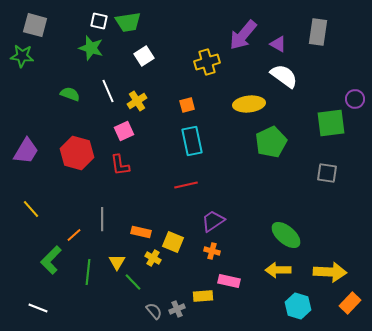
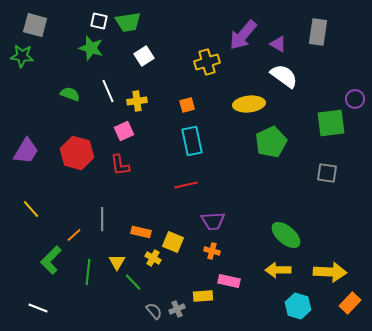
yellow cross at (137, 101): rotated 24 degrees clockwise
purple trapezoid at (213, 221): rotated 150 degrees counterclockwise
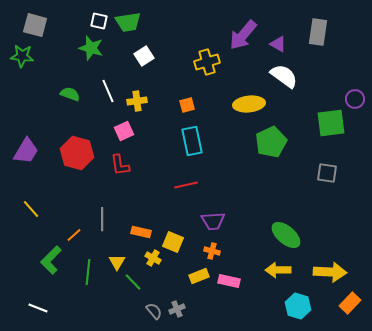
yellow rectangle at (203, 296): moved 4 px left, 20 px up; rotated 18 degrees counterclockwise
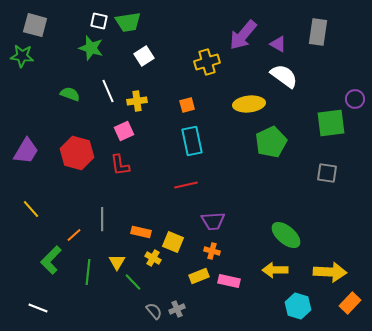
yellow arrow at (278, 270): moved 3 px left
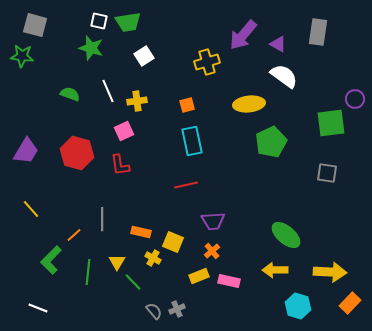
orange cross at (212, 251): rotated 35 degrees clockwise
